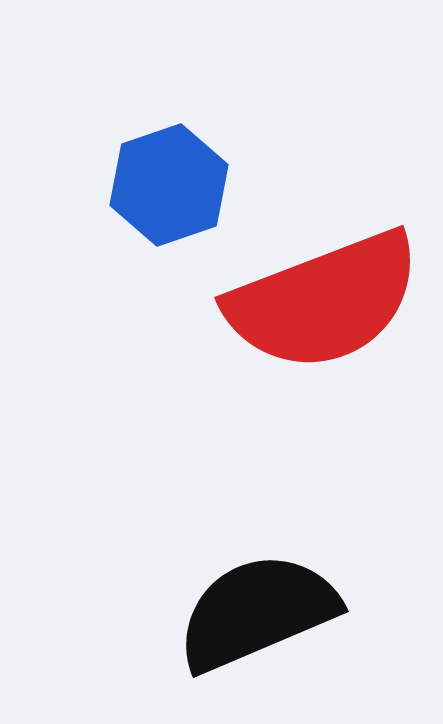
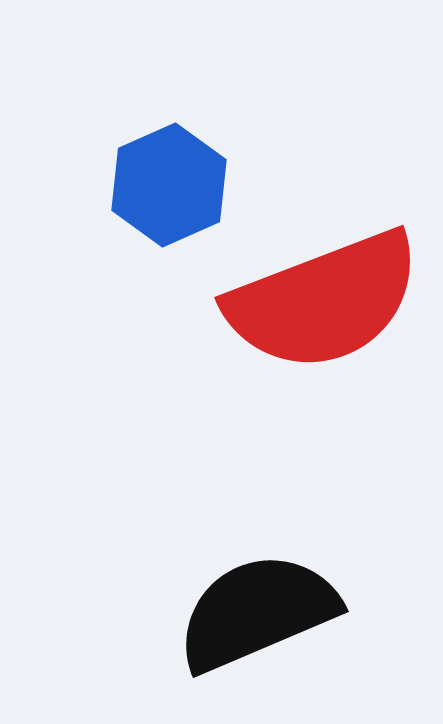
blue hexagon: rotated 5 degrees counterclockwise
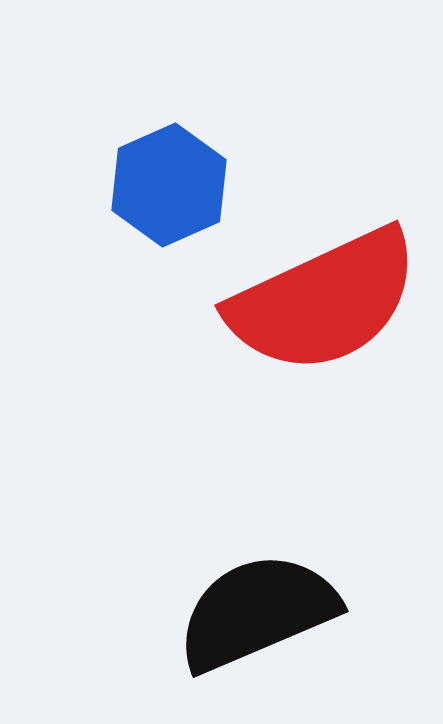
red semicircle: rotated 4 degrees counterclockwise
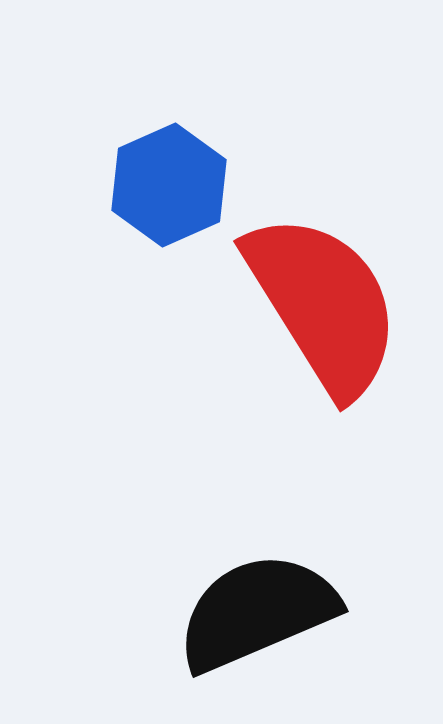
red semicircle: moved 1 px left, 3 px down; rotated 97 degrees counterclockwise
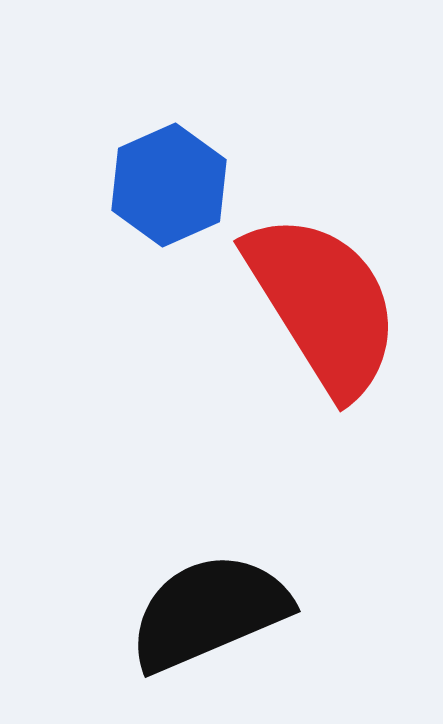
black semicircle: moved 48 px left
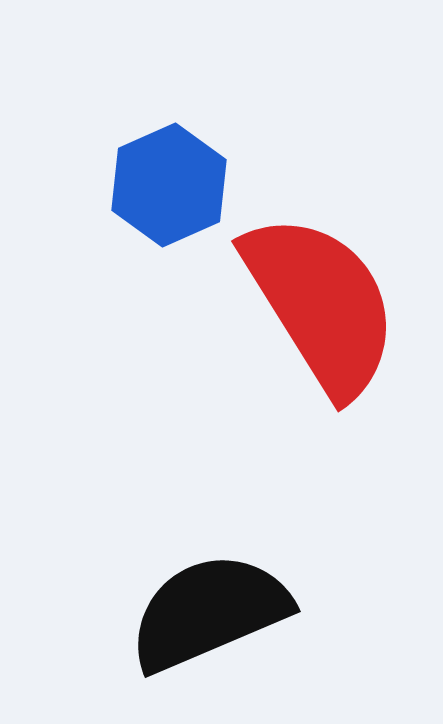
red semicircle: moved 2 px left
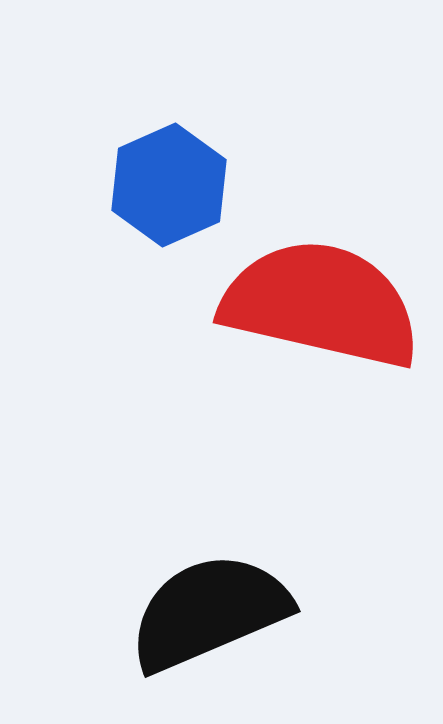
red semicircle: rotated 45 degrees counterclockwise
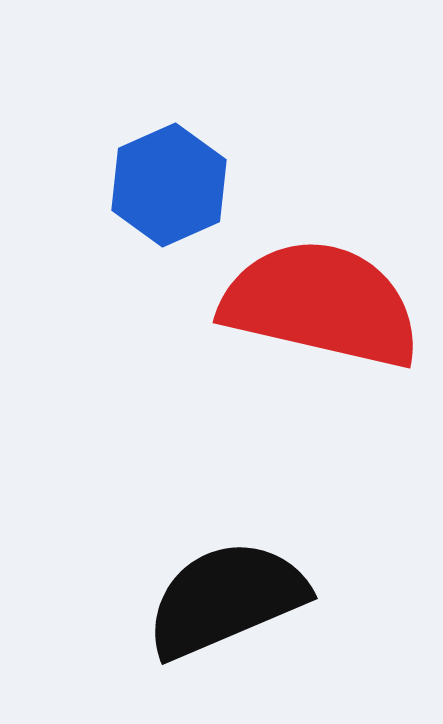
black semicircle: moved 17 px right, 13 px up
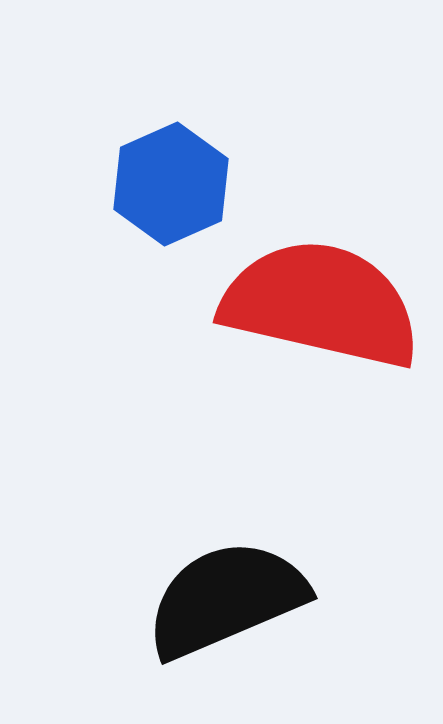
blue hexagon: moved 2 px right, 1 px up
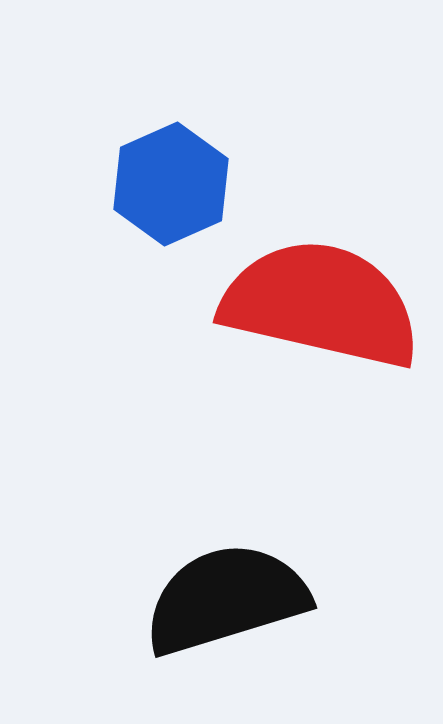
black semicircle: rotated 6 degrees clockwise
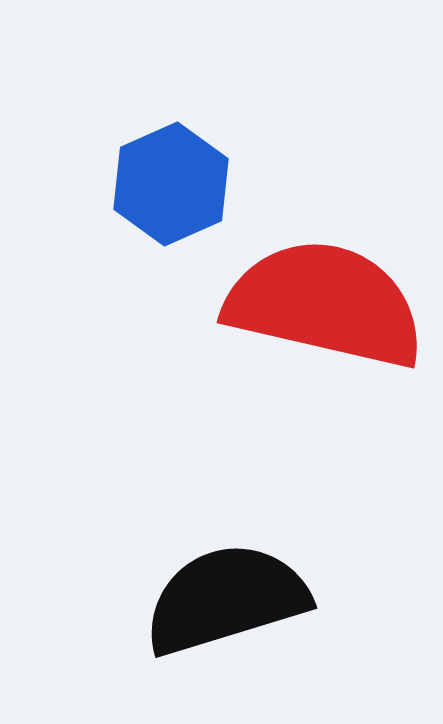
red semicircle: moved 4 px right
